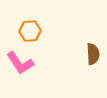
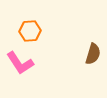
brown semicircle: rotated 20 degrees clockwise
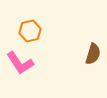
orange hexagon: rotated 10 degrees counterclockwise
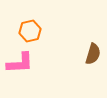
pink L-shape: rotated 60 degrees counterclockwise
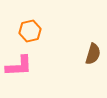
pink L-shape: moved 1 px left, 3 px down
